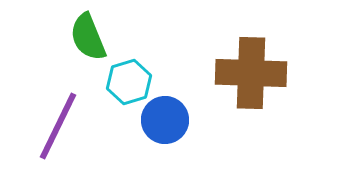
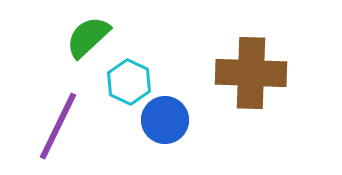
green semicircle: rotated 69 degrees clockwise
cyan hexagon: rotated 18 degrees counterclockwise
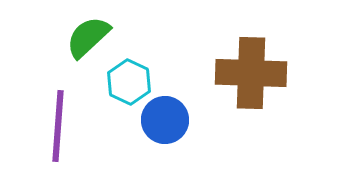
purple line: rotated 22 degrees counterclockwise
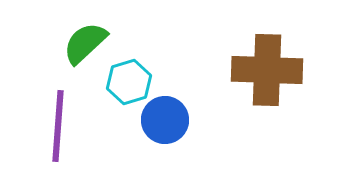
green semicircle: moved 3 px left, 6 px down
brown cross: moved 16 px right, 3 px up
cyan hexagon: rotated 18 degrees clockwise
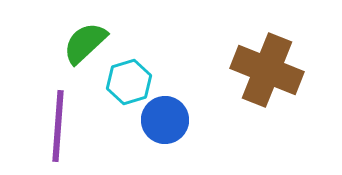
brown cross: rotated 20 degrees clockwise
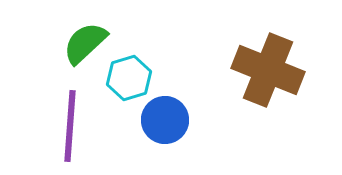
brown cross: moved 1 px right
cyan hexagon: moved 4 px up
purple line: moved 12 px right
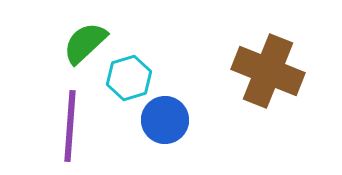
brown cross: moved 1 px down
